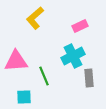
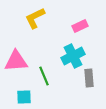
yellow L-shape: rotated 15 degrees clockwise
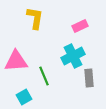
yellow L-shape: rotated 125 degrees clockwise
cyan square: rotated 28 degrees counterclockwise
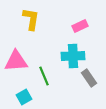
yellow L-shape: moved 4 px left, 1 px down
cyan cross: rotated 25 degrees clockwise
gray rectangle: rotated 30 degrees counterclockwise
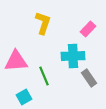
yellow L-shape: moved 12 px right, 4 px down; rotated 10 degrees clockwise
pink rectangle: moved 8 px right, 3 px down; rotated 21 degrees counterclockwise
